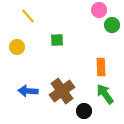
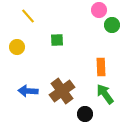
black circle: moved 1 px right, 3 px down
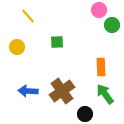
green square: moved 2 px down
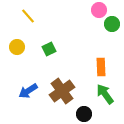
green circle: moved 1 px up
green square: moved 8 px left, 7 px down; rotated 24 degrees counterclockwise
blue arrow: rotated 36 degrees counterclockwise
black circle: moved 1 px left
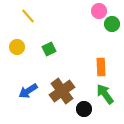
pink circle: moved 1 px down
black circle: moved 5 px up
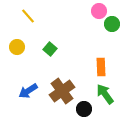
green square: moved 1 px right; rotated 24 degrees counterclockwise
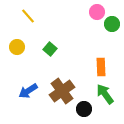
pink circle: moved 2 px left, 1 px down
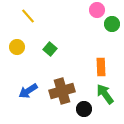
pink circle: moved 2 px up
brown cross: rotated 20 degrees clockwise
